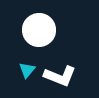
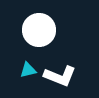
cyan triangle: moved 1 px right; rotated 36 degrees clockwise
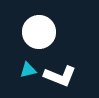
white circle: moved 2 px down
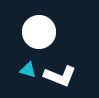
cyan triangle: rotated 30 degrees clockwise
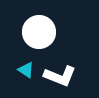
cyan triangle: moved 2 px left; rotated 18 degrees clockwise
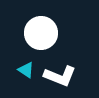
white circle: moved 2 px right, 1 px down
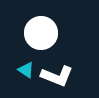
white L-shape: moved 3 px left
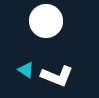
white circle: moved 5 px right, 12 px up
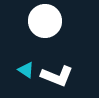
white circle: moved 1 px left
